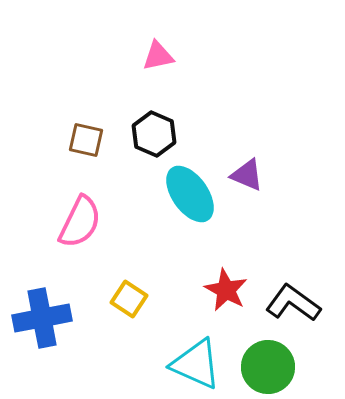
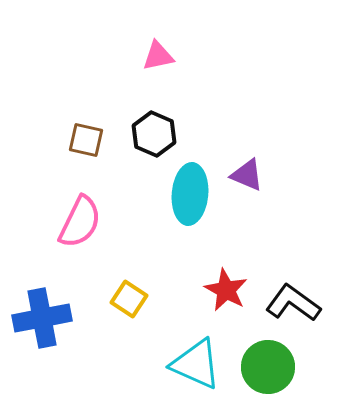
cyan ellipse: rotated 40 degrees clockwise
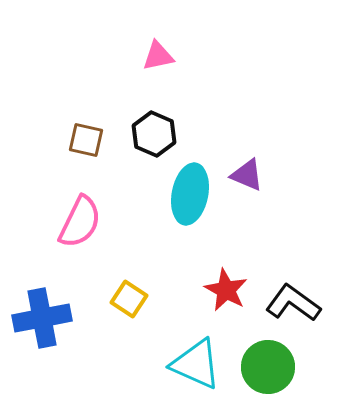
cyan ellipse: rotated 6 degrees clockwise
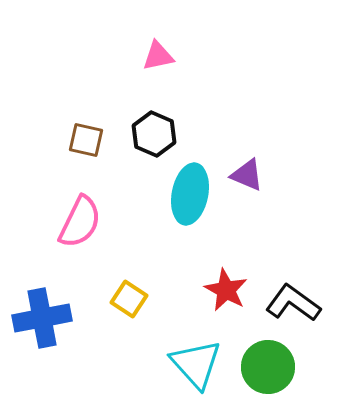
cyan triangle: rotated 24 degrees clockwise
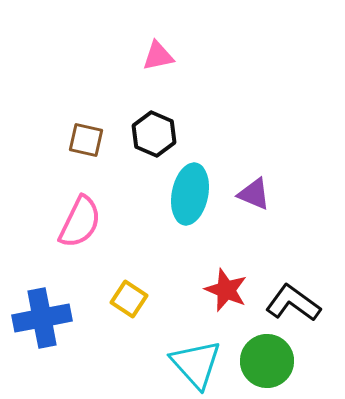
purple triangle: moved 7 px right, 19 px down
red star: rotated 6 degrees counterclockwise
green circle: moved 1 px left, 6 px up
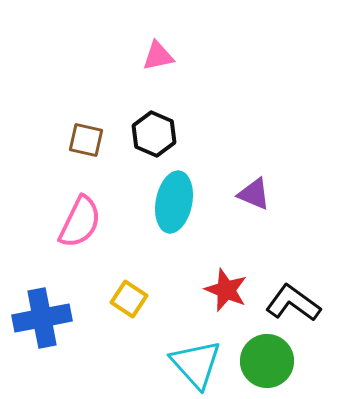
cyan ellipse: moved 16 px left, 8 px down
